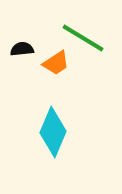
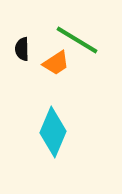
green line: moved 6 px left, 2 px down
black semicircle: rotated 85 degrees counterclockwise
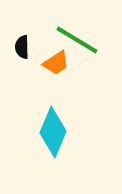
black semicircle: moved 2 px up
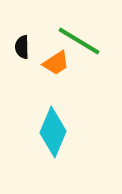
green line: moved 2 px right, 1 px down
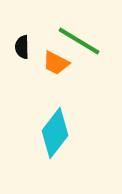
orange trapezoid: rotated 60 degrees clockwise
cyan diamond: moved 2 px right, 1 px down; rotated 15 degrees clockwise
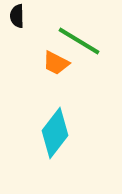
black semicircle: moved 5 px left, 31 px up
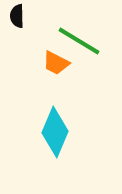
cyan diamond: moved 1 px up; rotated 15 degrees counterclockwise
